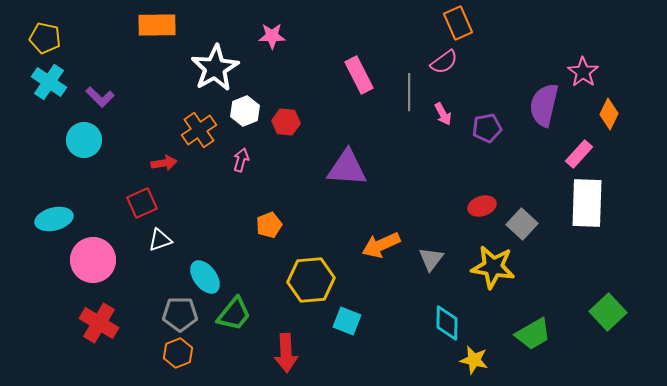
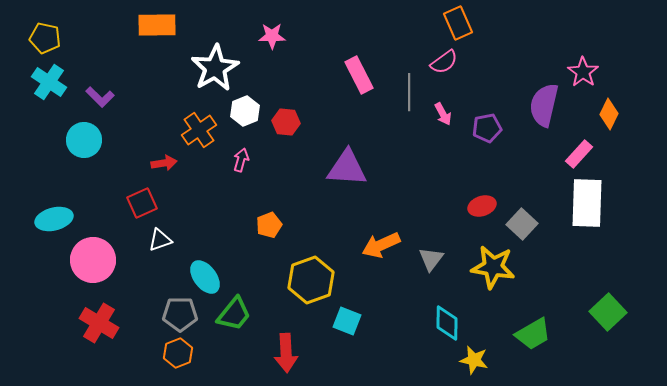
yellow hexagon at (311, 280): rotated 15 degrees counterclockwise
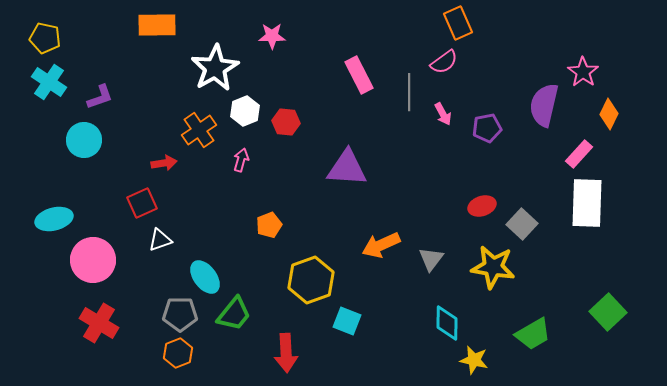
purple L-shape at (100, 97): rotated 64 degrees counterclockwise
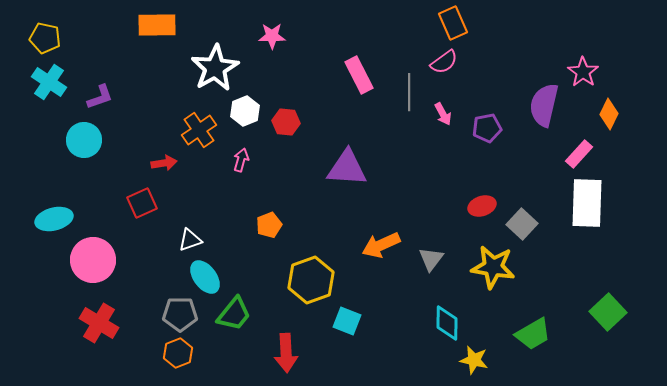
orange rectangle at (458, 23): moved 5 px left
white triangle at (160, 240): moved 30 px right
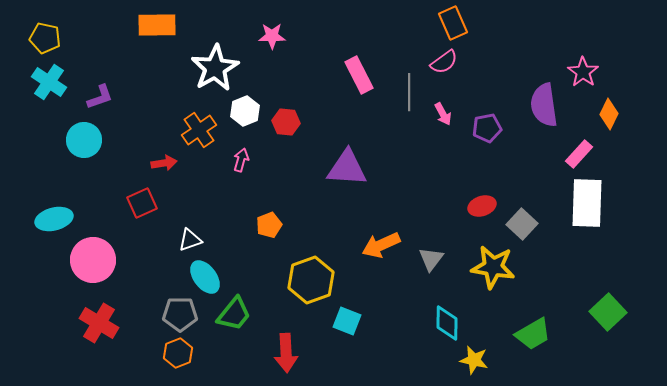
purple semicircle at (544, 105): rotated 21 degrees counterclockwise
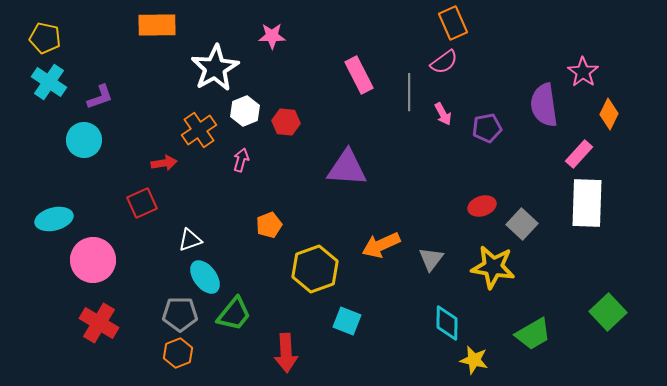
yellow hexagon at (311, 280): moved 4 px right, 11 px up
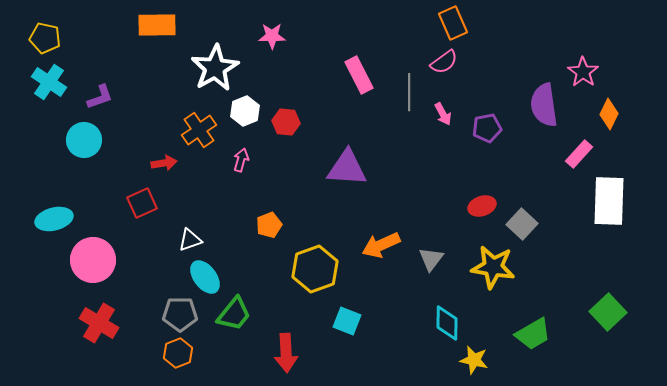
white rectangle at (587, 203): moved 22 px right, 2 px up
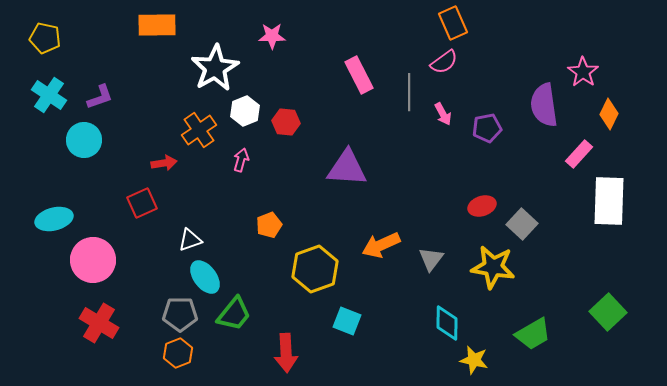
cyan cross at (49, 82): moved 13 px down
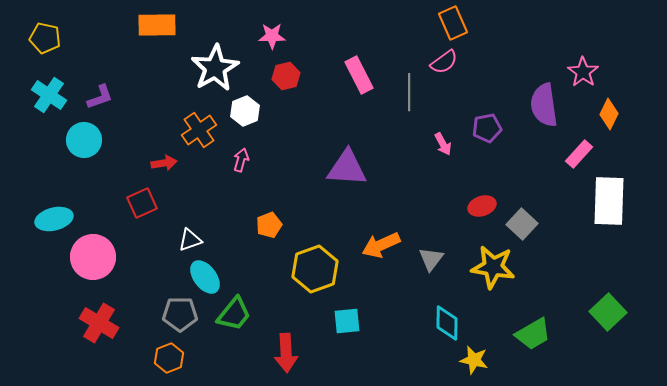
pink arrow at (443, 114): moved 30 px down
red hexagon at (286, 122): moved 46 px up; rotated 20 degrees counterclockwise
pink circle at (93, 260): moved 3 px up
cyan square at (347, 321): rotated 28 degrees counterclockwise
orange hexagon at (178, 353): moved 9 px left, 5 px down
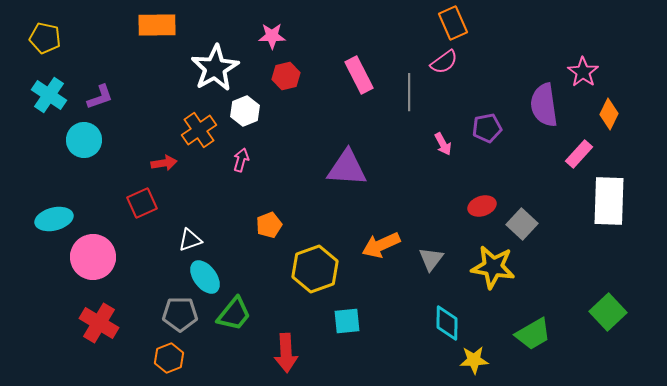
yellow star at (474, 360): rotated 16 degrees counterclockwise
